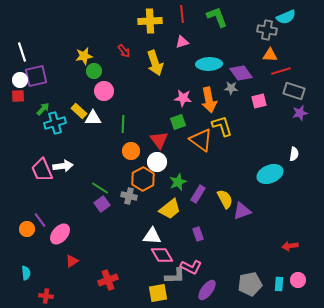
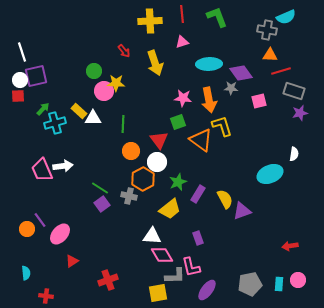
yellow star at (84, 56): moved 32 px right, 27 px down; rotated 12 degrees clockwise
purple rectangle at (198, 234): moved 4 px down
pink L-shape at (191, 267): rotated 50 degrees clockwise
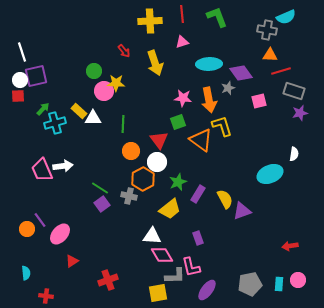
gray star at (231, 88): moved 3 px left; rotated 24 degrees counterclockwise
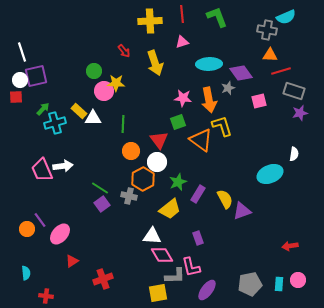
red square at (18, 96): moved 2 px left, 1 px down
red cross at (108, 280): moved 5 px left, 1 px up
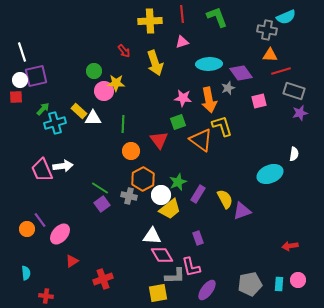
white circle at (157, 162): moved 4 px right, 33 px down
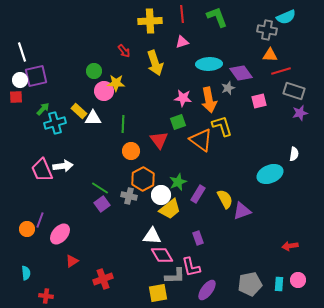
purple line at (40, 220): rotated 56 degrees clockwise
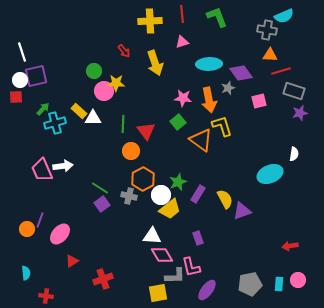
cyan semicircle at (286, 17): moved 2 px left, 1 px up
green square at (178, 122): rotated 21 degrees counterclockwise
red triangle at (159, 140): moved 13 px left, 9 px up
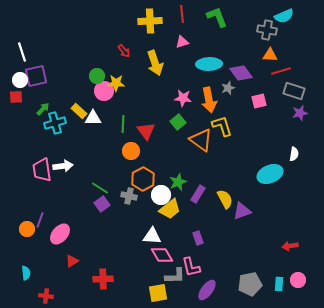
green circle at (94, 71): moved 3 px right, 5 px down
pink trapezoid at (42, 170): rotated 15 degrees clockwise
red cross at (103, 279): rotated 18 degrees clockwise
